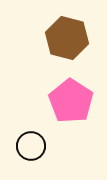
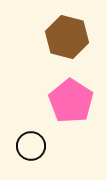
brown hexagon: moved 1 px up
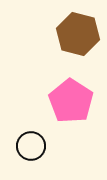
brown hexagon: moved 11 px right, 3 px up
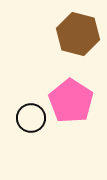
black circle: moved 28 px up
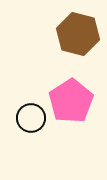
pink pentagon: rotated 6 degrees clockwise
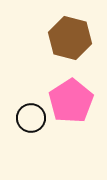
brown hexagon: moved 8 px left, 4 px down
